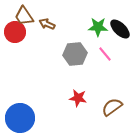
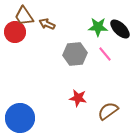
brown semicircle: moved 4 px left, 4 px down
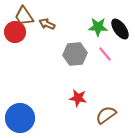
black ellipse: rotated 10 degrees clockwise
brown semicircle: moved 2 px left, 4 px down
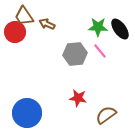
pink line: moved 5 px left, 3 px up
blue circle: moved 7 px right, 5 px up
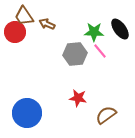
green star: moved 4 px left, 5 px down
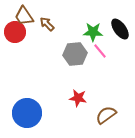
brown arrow: rotated 21 degrees clockwise
green star: moved 1 px left
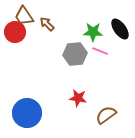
pink line: rotated 28 degrees counterclockwise
